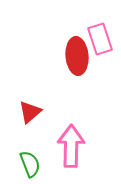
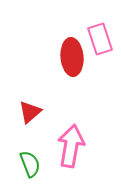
red ellipse: moved 5 px left, 1 px down
pink arrow: rotated 9 degrees clockwise
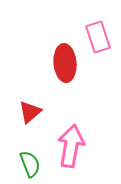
pink rectangle: moved 2 px left, 2 px up
red ellipse: moved 7 px left, 6 px down
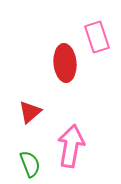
pink rectangle: moved 1 px left
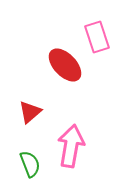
red ellipse: moved 2 px down; rotated 39 degrees counterclockwise
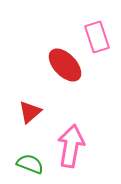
green semicircle: rotated 48 degrees counterclockwise
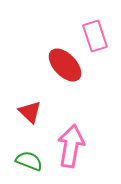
pink rectangle: moved 2 px left, 1 px up
red triangle: rotated 35 degrees counterclockwise
green semicircle: moved 1 px left, 3 px up
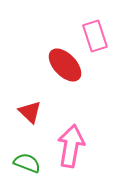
green semicircle: moved 2 px left, 2 px down
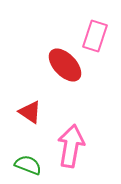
pink rectangle: rotated 36 degrees clockwise
red triangle: rotated 10 degrees counterclockwise
green semicircle: moved 1 px right, 2 px down
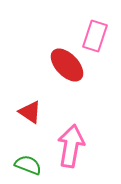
red ellipse: moved 2 px right
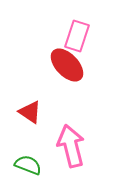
pink rectangle: moved 18 px left
pink arrow: rotated 24 degrees counterclockwise
